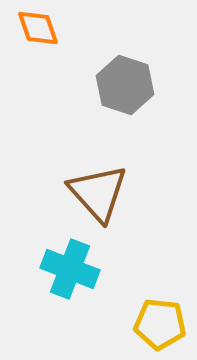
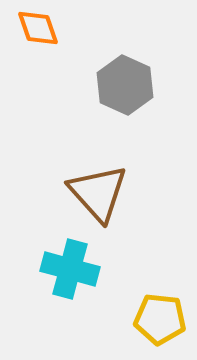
gray hexagon: rotated 6 degrees clockwise
cyan cross: rotated 6 degrees counterclockwise
yellow pentagon: moved 5 px up
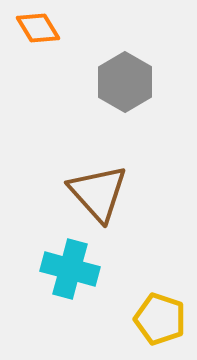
orange diamond: rotated 12 degrees counterclockwise
gray hexagon: moved 3 px up; rotated 6 degrees clockwise
yellow pentagon: rotated 12 degrees clockwise
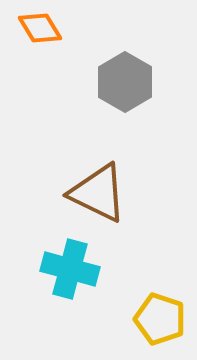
orange diamond: moved 2 px right
brown triangle: rotated 22 degrees counterclockwise
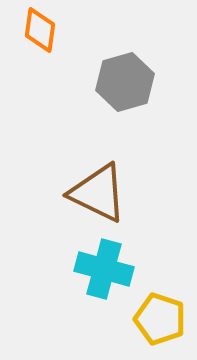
orange diamond: moved 2 px down; rotated 39 degrees clockwise
gray hexagon: rotated 14 degrees clockwise
cyan cross: moved 34 px right
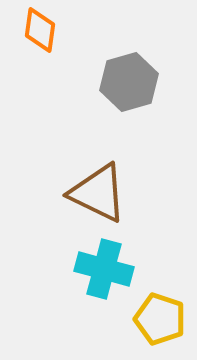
gray hexagon: moved 4 px right
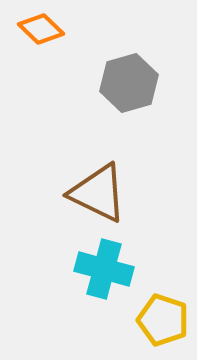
orange diamond: moved 1 px right, 1 px up; rotated 54 degrees counterclockwise
gray hexagon: moved 1 px down
yellow pentagon: moved 3 px right, 1 px down
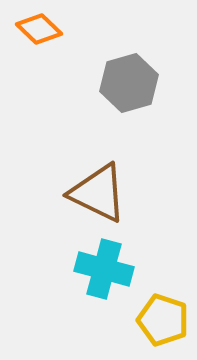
orange diamond: moved 2 px left
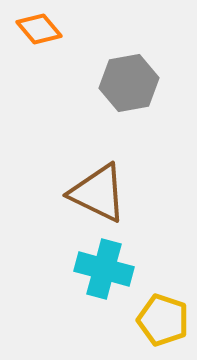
orange diamond: rotated 6 degrees clockwise
gray hexagon: rotated 6 degrees clockwise
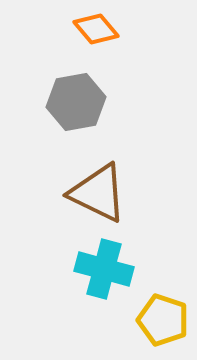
orange diamond: moved 57 px right
gray hexagon: moved 53 px left, 19 px down
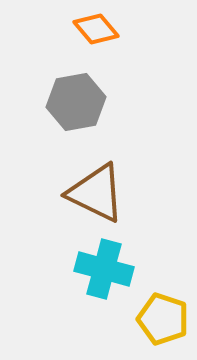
brown triangle: moved 2 px left
yellow pentagon: moved 1 px up
